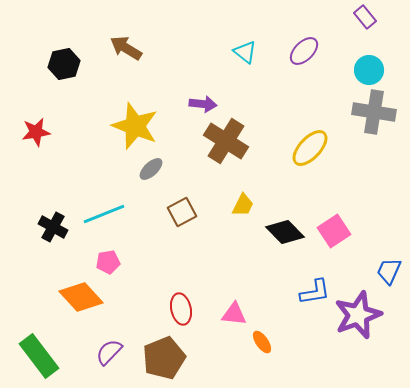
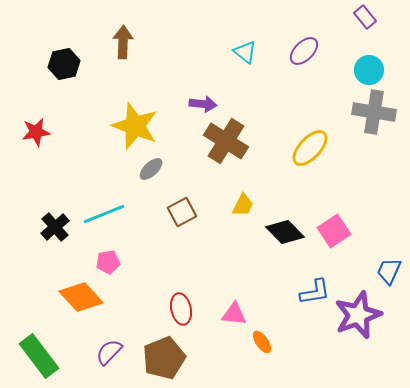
brown arrow: moved 3 px left, 6 px up; rotated 60 degrees clockwise
black cross: moved 2 px right; rotated 20 degrees clockwise
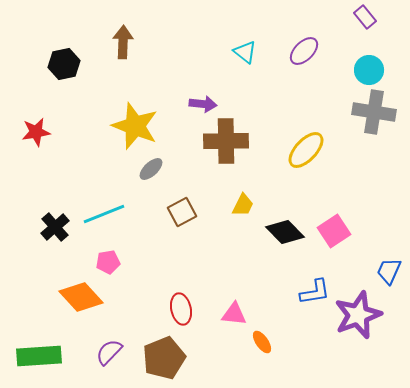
brown cross: rotated 33 degrees counterclockwise
yellow ellipse: moved 4 px left, 2 px down
green rectangle: rotated 57 degrees counterclockwise
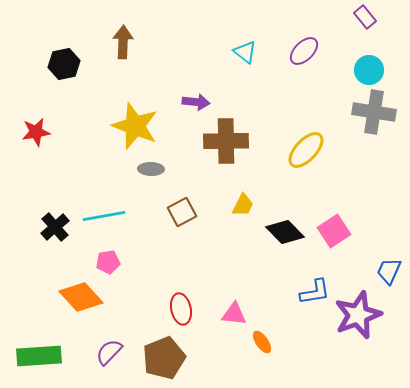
purple arrow: moved 7 px left, 2 px up
gray ellipse: rotated 45 degrees clockwise
cyan line: moved 2 px down; rotated 12 degrees clockwise
